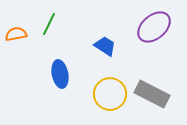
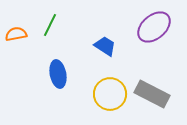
green line: moved 1 px right, 1 px down
blue ellipse: moved 2 px left
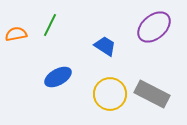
blue ellipse: moved 3 px down; rotated 72 degrees clockwise
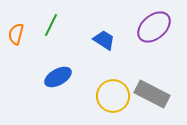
green line: moved 1 px right
orange semicircle: rotated 65 degrees counterclockwise
blue trapezoid: moved 1 px left, 6 px up
yellow circle: moved 3 px right, 2 px down
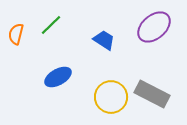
green line: rotated 20 degrees clockwise
yellow circle: moved 2 px left, 1 px down
